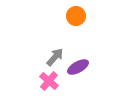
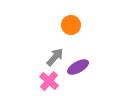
orange circle: moved 5 px left, 9 px down
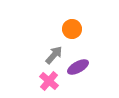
orange circle: moved 1 px right, 4 px down
gray arrow: moved 1 px left, 2 px up
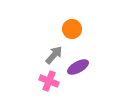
pink cross: rotated 18 degrees counterclockwise
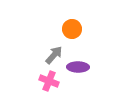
purple ellipse: rotated 30 degrees clockwise
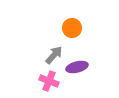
orange circle: moved 1 px up
purple ellipse: moved 1 px left; rotated 15 degrees counterclockwise
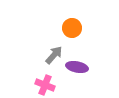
purple ellipse: rotated 25 degrees clockwise
pink cross: moved 4 px left, 4 px down
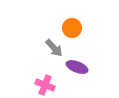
gray arrow: moved 7 px up; rotated 96 degrees clockwise
purple ellipse: rotated 10 degrees clockwise
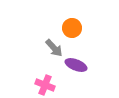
purple ellipse: moved 1 px left, 2 px up
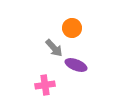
pink cross: rotated 30 degrees counterclockwise
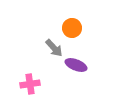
pink cross: moved 15 px left, 1 px up
